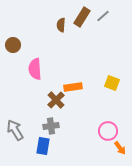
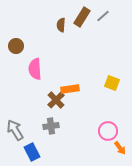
brown circle: moved 3 px right, 1 px down
orange rectangle: moved 3 px left, 2 px down
blue rectangle: moved 11 px left, 6 px down; rotated 36 degrees counterclockwise
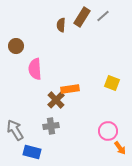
blue rectangle: rotated 48 degrees counterclockwise
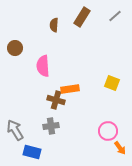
gray line: moved 12 px right
brown semicircle: moved 7 px left
brown circle: moved 1 px left, 2 px down
pink semicircle: moved 8 px right, 3 px up
brown cross: rotated 30 degrees counterclockwise
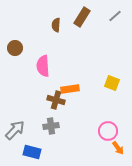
brown semicircle: moved 2 px right
gray arrow: rotated 75 degrees clockwise
orange arrow: moved 2 px left
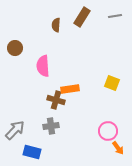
gray line: rotated 32 degrees clockwise
